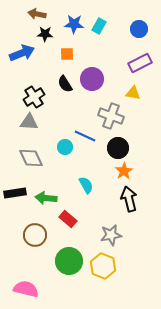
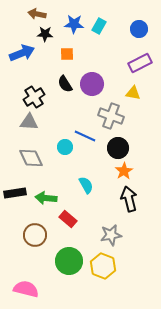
purple circle: moved 5 px down
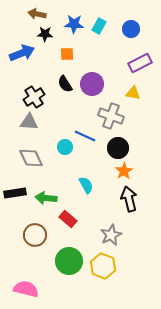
blue circle: moved 8 px left
gray star: rotated 15 degrees counterclockwise
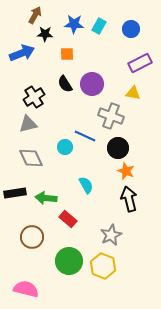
brown arrow: moved 2 px left, 1 px down; rotated 108 degrees clockwise
gray triangle: moved 1 px left, 2 px down; rotated 18 degrees counterclockwise
orange star: moved 2 px right; rotated 18 degrees counterclockwise
brown circle: moved 3 px left, 2 px down
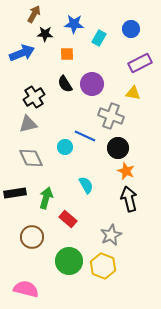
brown arrow: moved 1 px left, 1 px up
cyan rectangle: moved 12 px down
green arrow: rotated 100 degrees clockwise
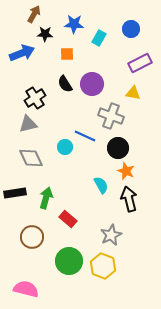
black cross: moved 1 px right, 1 px down
cyan semicircle: moved 15 px right
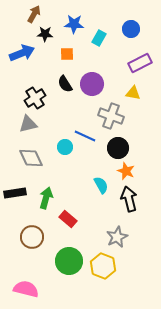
gray star: moved 6 px right, 2 px down
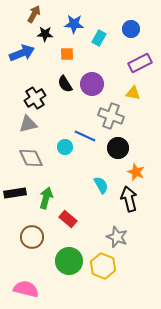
orange star: moved 10 px right, 1 px down
gray star: rotated 25 degrees counterclockwise
